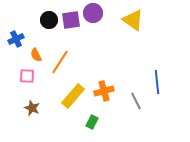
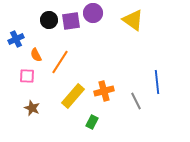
purple square: moved 1 px down
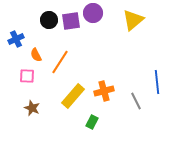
yellow triangle: rotated 45 degrees clockwise
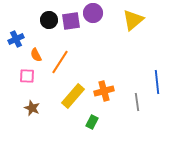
gray line: moved 1 px right, 1 px down; rotated 18 degrees clockwise
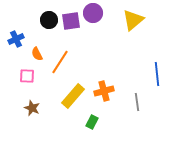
orange semicircle: moved 1 px right, 1 px up
blue line: moved 8 px up
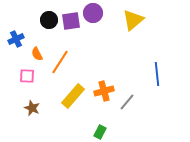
gray line: moved 10 px left; rotated 48 degrees clockwise
green rectangle: moved 8 px right, 10 px down
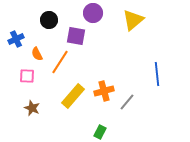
purple square: moved 5 px right, 15 px down; rotated 18 degrees clockwise
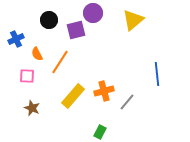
purple square: moved 6 px up; rotated 24 degrees counterclockwise
